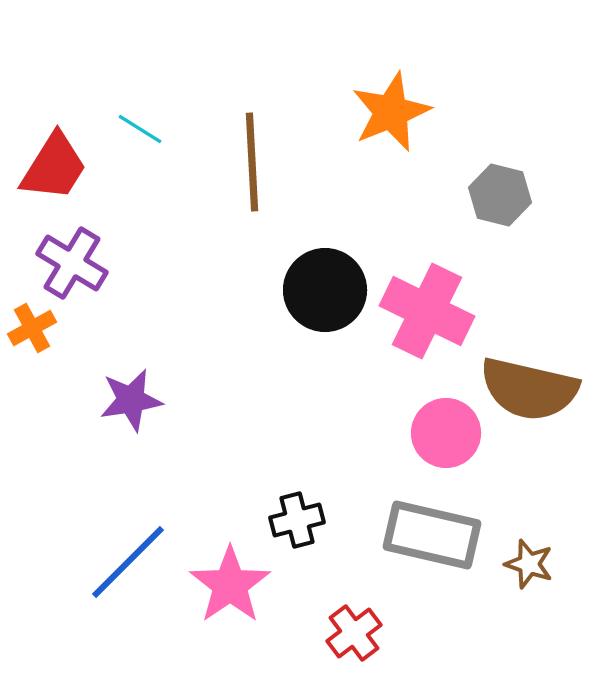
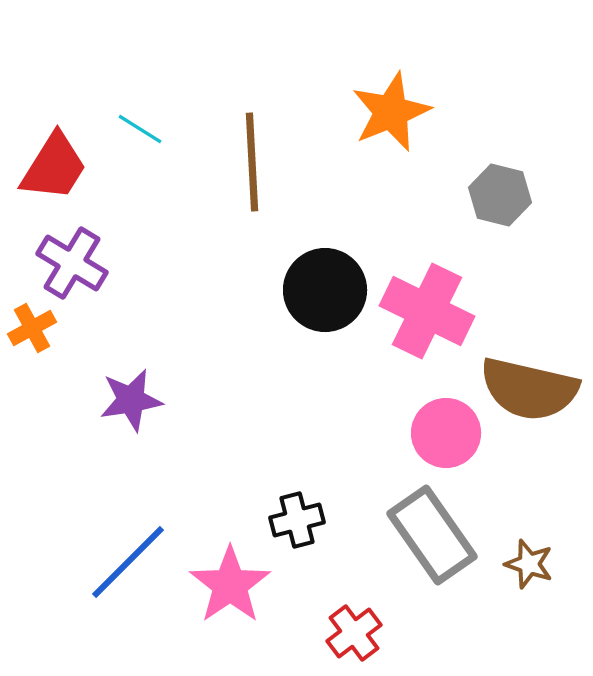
gray rectangle: rotated 42 degrees clockwise
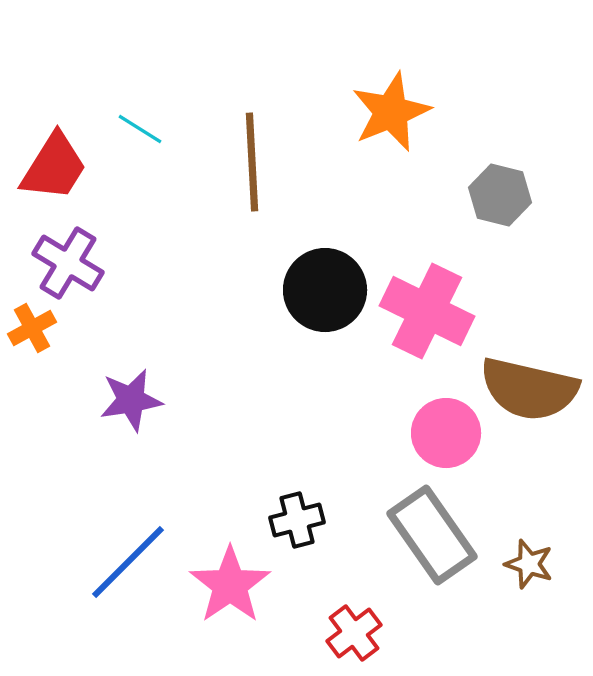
purple cross: moved 4 px left
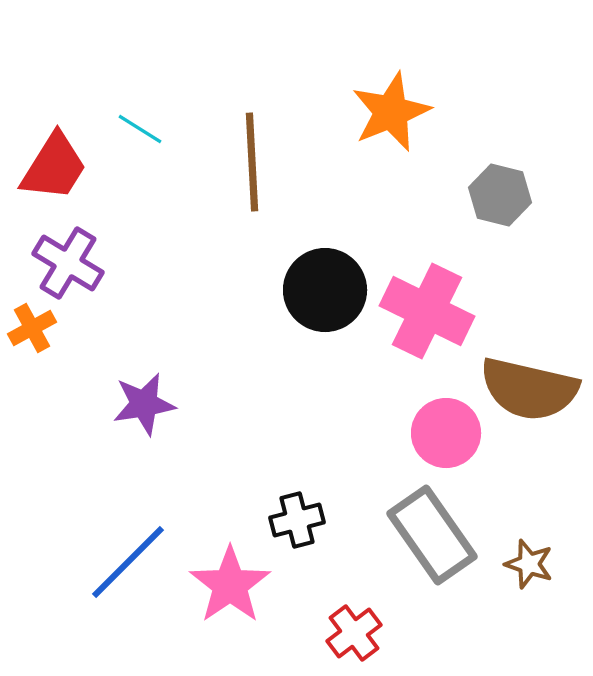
purple star: moved 13 px right, 4 px down
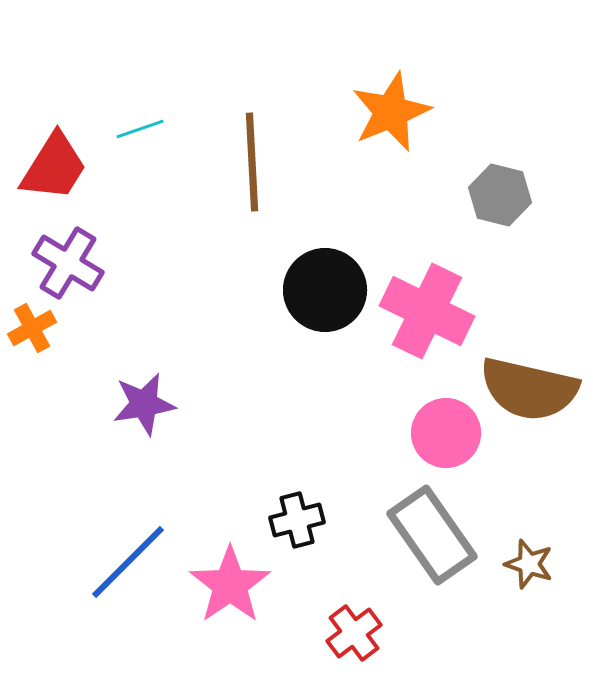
cyan line: rotated 51 degrees counterclockwise
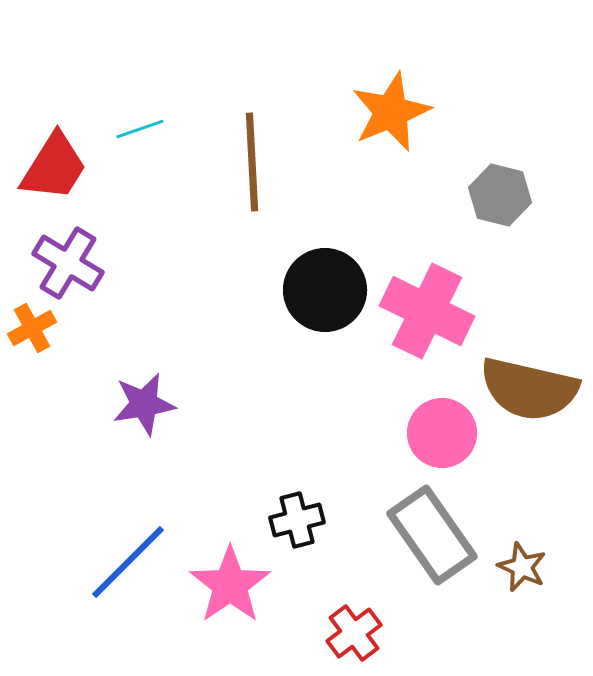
pink circle: moved 4 px left
brown star: moved 7 px left, 3 px down; rotated 6 degrees clockwise
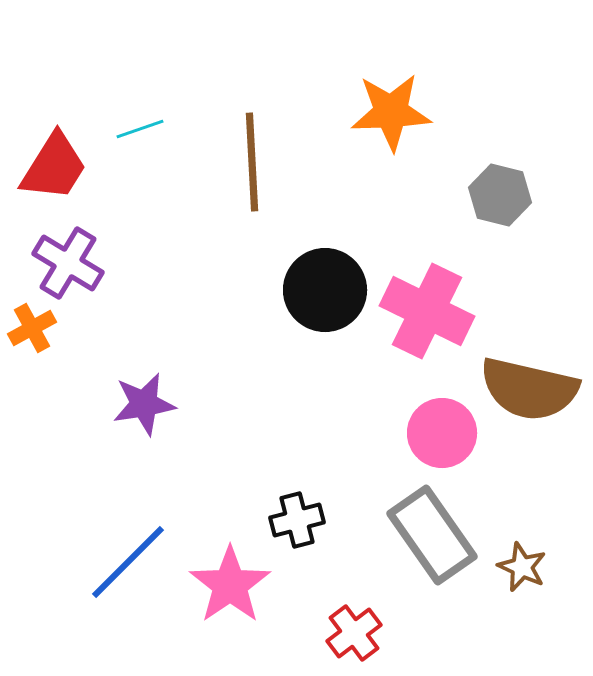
orange star: rotated 20 degrees clockwise
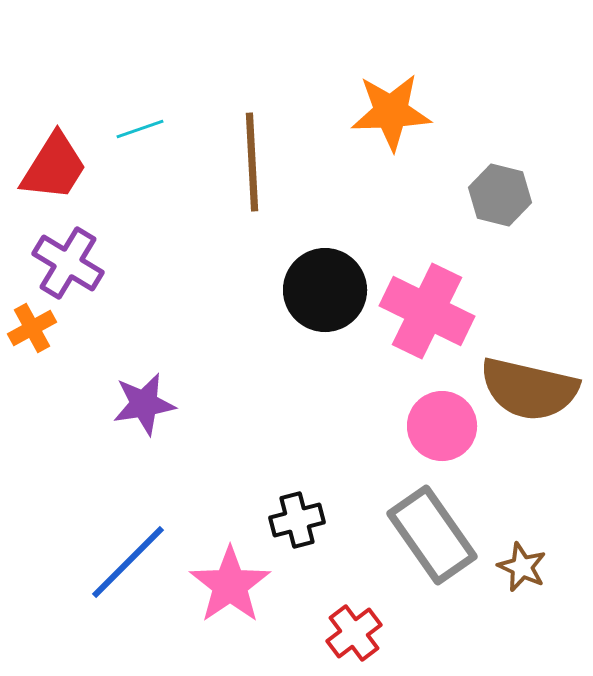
pink circle: moved 7 px up
